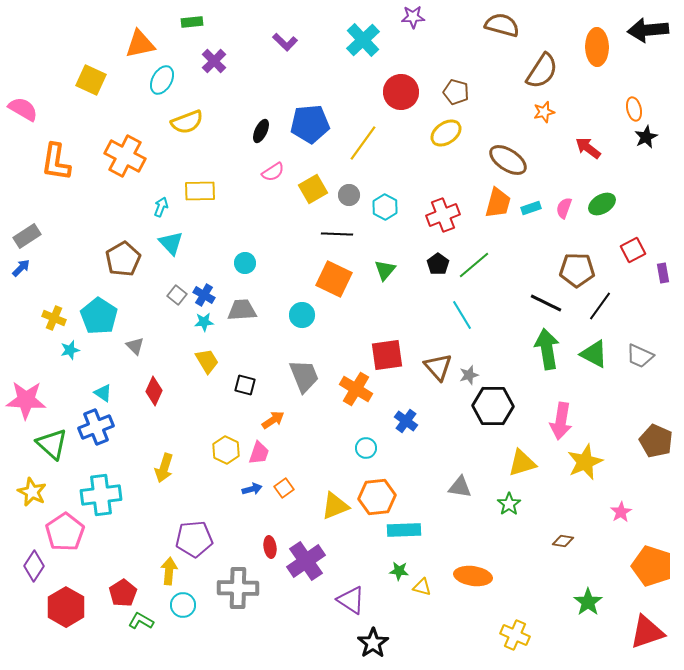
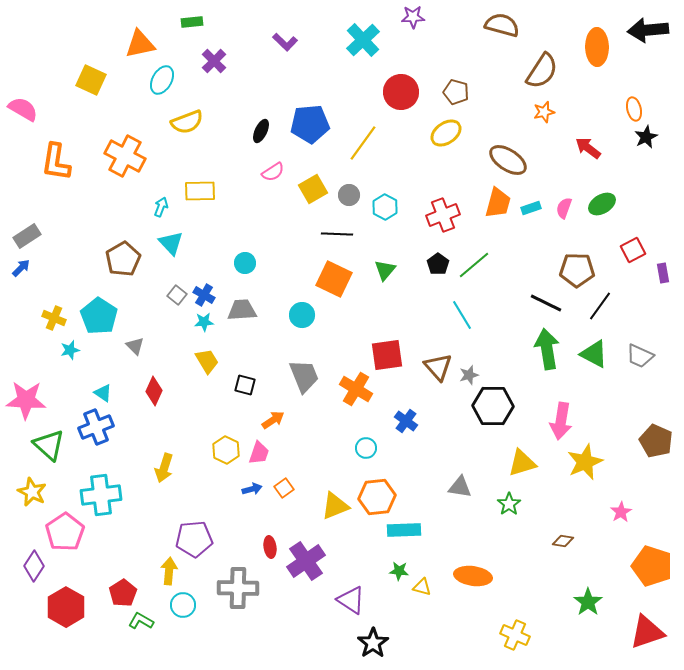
green triangle at (52, 444): moved 3 px left, 1 px down
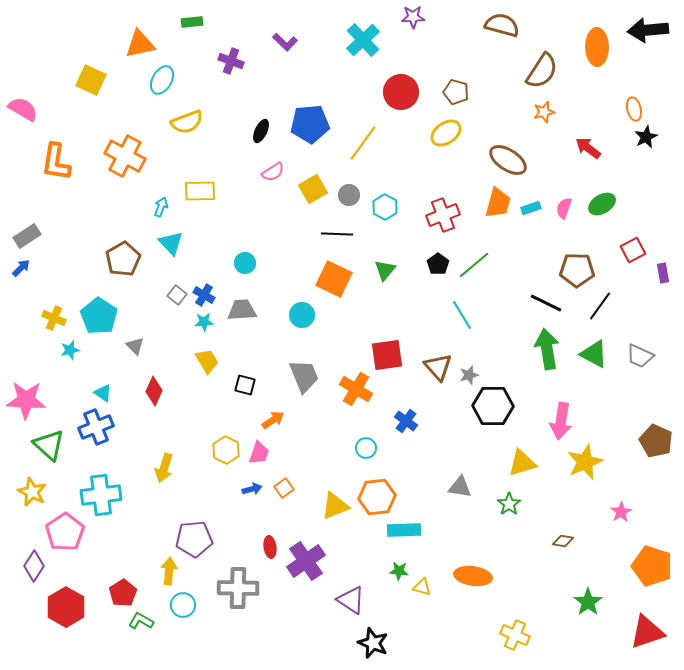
purple cross at (214, 61): moved 17 px right; rotated 25 degrees counterclockwise
black star at (373, 643): rotated 16 degrees counterclockwise
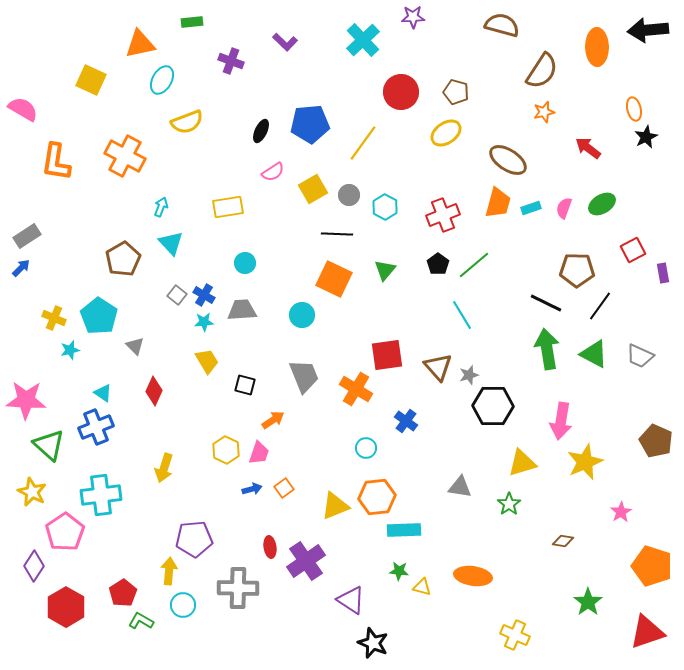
yellow rectangle at (200, 191): moved 28 px right, 16 px down; rotated 8 degrees counterclockwise
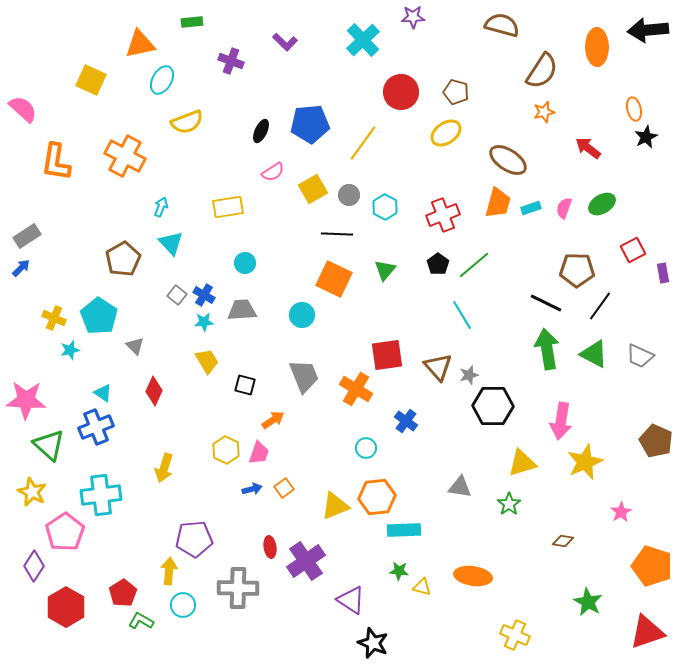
pink semicircle at (23, 109): rotated 12 degrees clockwise
green star at (588, 602): rotated 8 degrees counterclockwise
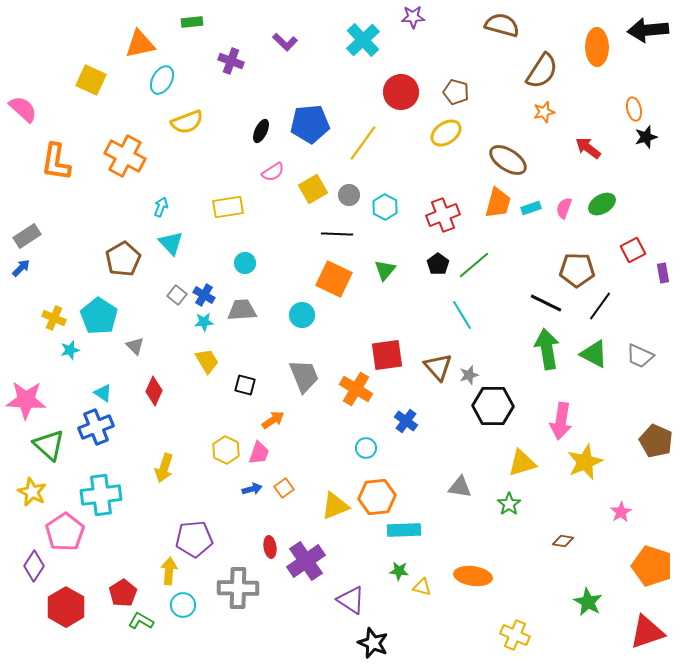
black star at (646, 137): rotated 10 degrees clockwise
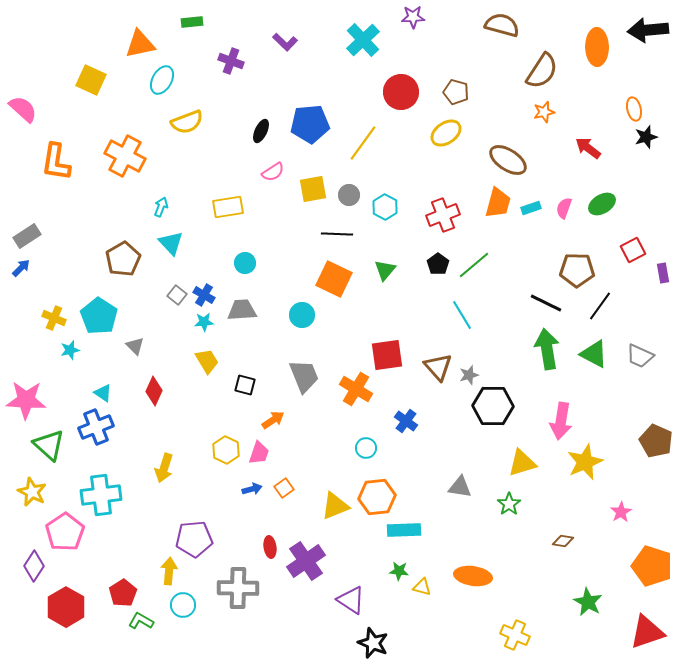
yellow square at (313, 189): rotated 20 degrees clockwise
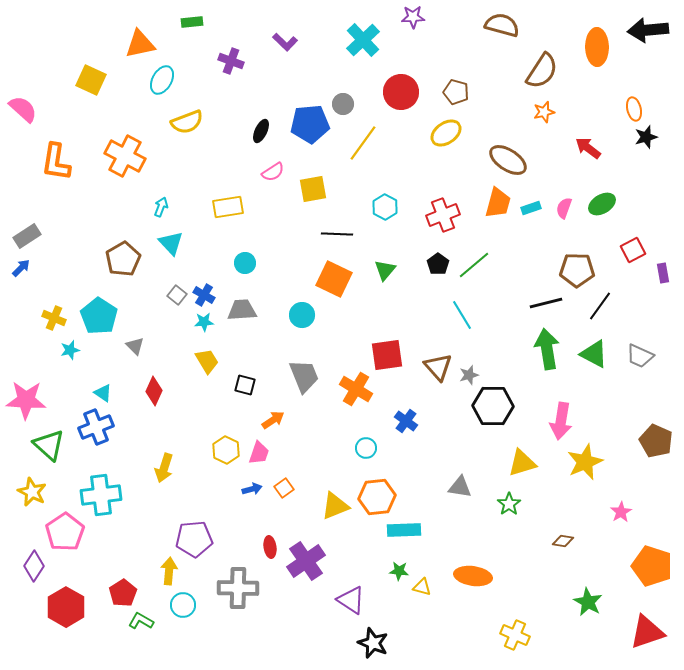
gray circle at (349, 195): moved 6 px left, 91 px up
black line at (546, 303): rotated 40 degrees counterclockwise
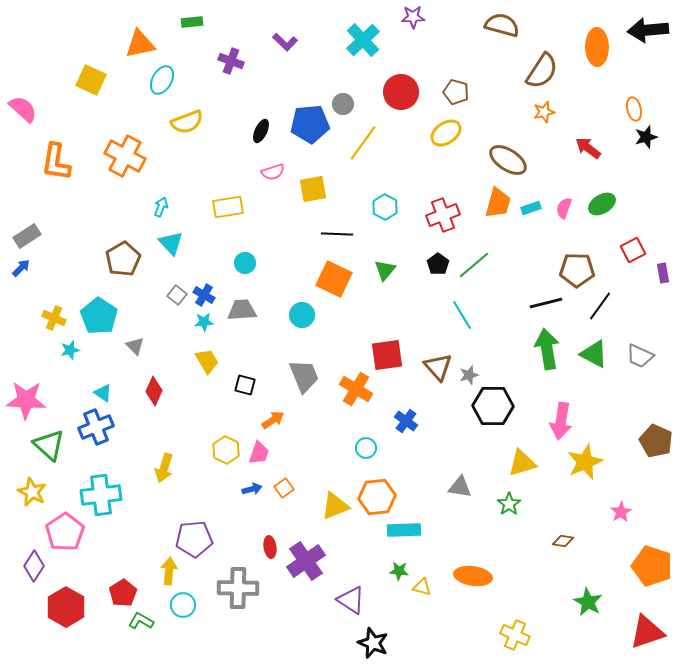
pink semicircle at (273, 172): rotated 15 degrees clockwise
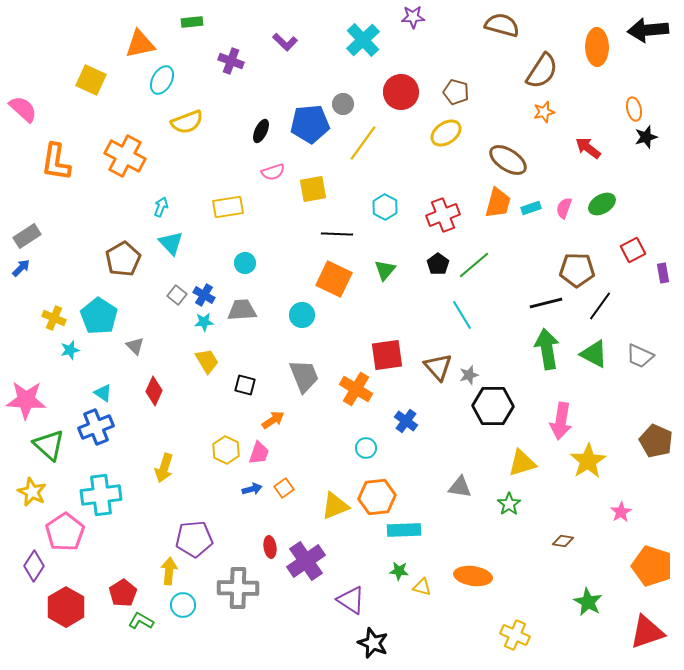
yellow star at (585, 462): moved 3 px right, 1 px up; rotated 9 degrees counterclockwise
